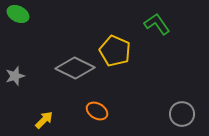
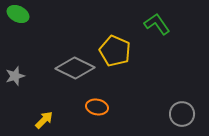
orange ellipse: moved 4 px up; rotated 20 degrees counterclockwise
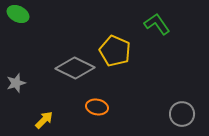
gray star: moved 1 px right, 7 px down
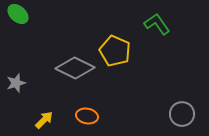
green ellipse: rotated 15 degrees clockwise
orange ellipse: moved 10 px left, 9 px down
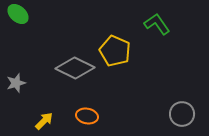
yellow arrow: moved 1 px down
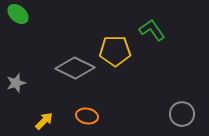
green L-shape: moved 5 px left, 6 px down
yellow pentagon: rotated 24 degrees counterclockwise
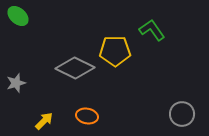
green ellipse: moved 2 px down
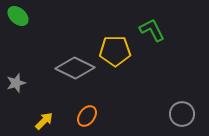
green L-shape: rotated 8 degrees clockwise
orange ellipse: rotated 65 degrees counterclockwise
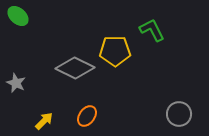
gray star: rotated 30 degrees counterclockwise
gray circle: moved 3 px left
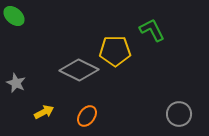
green ellipse: moved 4 px left
gray diamond: moved 4 px right, 2 px down
yellow arrow: moved 9 px up; rotated 18 degrees clockwise
